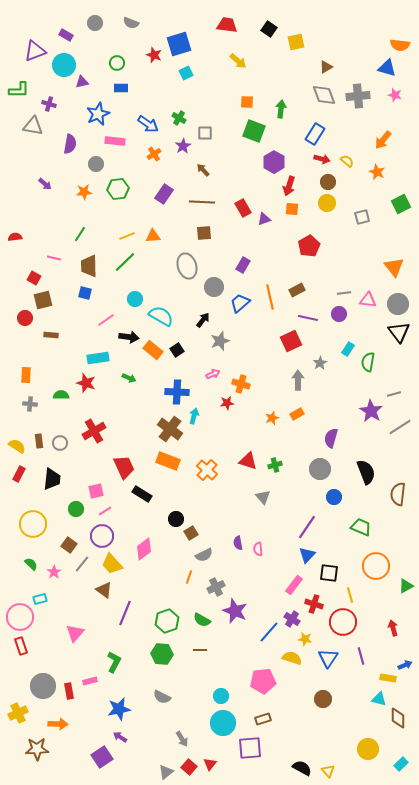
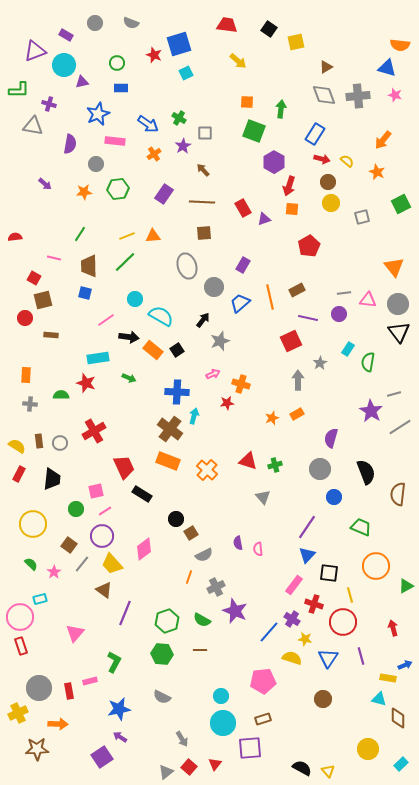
yellow circle at (327, 203): moved 4 px right
gray circle at (43, 686): moved 4 px left, 2 px down
red triangle at (210, 764): moved 5 px right
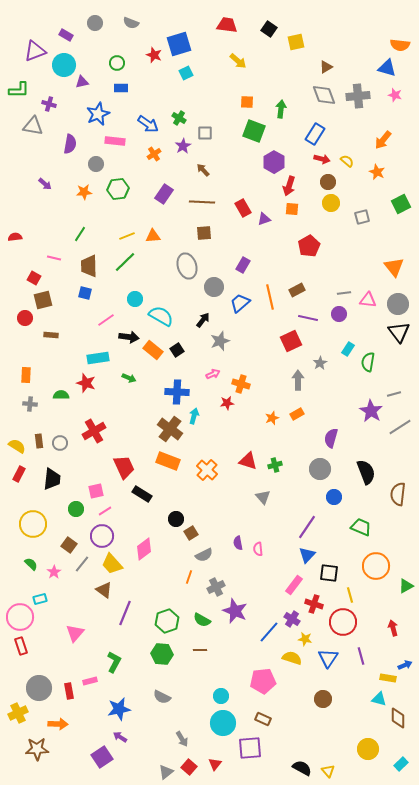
brown rectangle at (263, 719): rotated 42 degrees clockwise
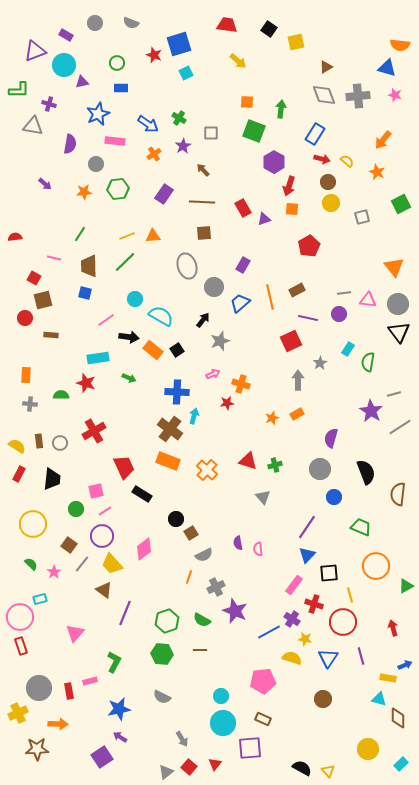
gray square at (205, 133): moved 6 px right
black square at (329, 573): rotated 12 degrees counterclockwise
blue line at (269, 632): rotated 20 degrees clockwise
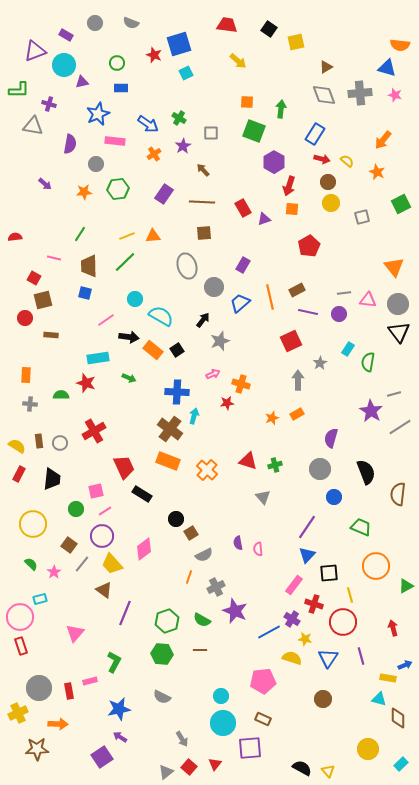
gray cross at (358, 96): moved 2 px right, 3 px up
purple line at (308, 318): moved 6 px up
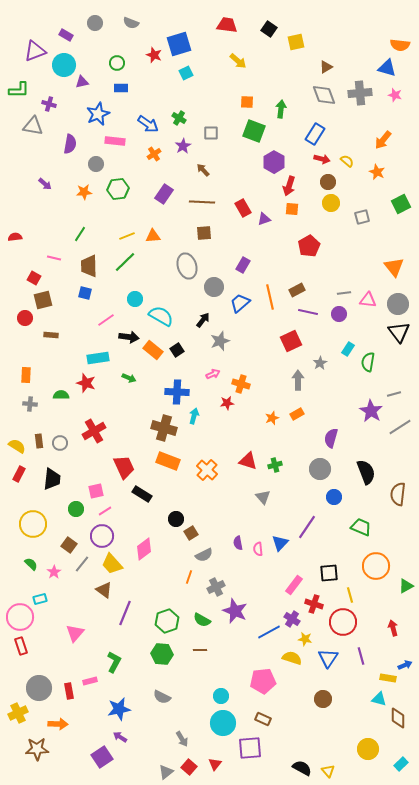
brown cross at (170, 429): moved 6 px left, 1 px up; rotated 20 degrees counterclockwise
blue triangle at (307, 555): moved 27 px left, 12 px up
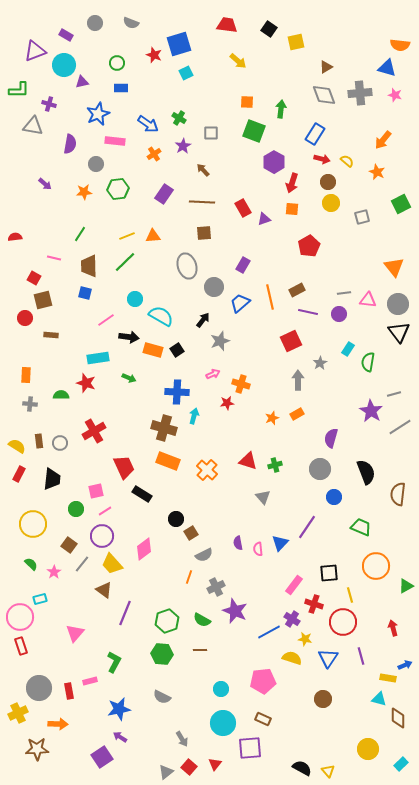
red arrow at (289, 186): moved 3 px right, 3 px up
orange rectangle at (153, 350): rotated 24 degrees counterclockwise
cyan circle at (221, 696): moved 7 px up
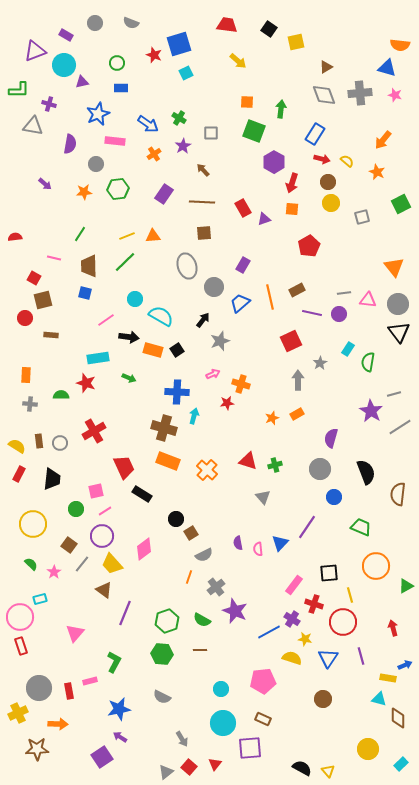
purple line at (308, 312): moved 4 px right, 1 px down
gray cross at (216, 587): rotated 12 degrees counterclockwise
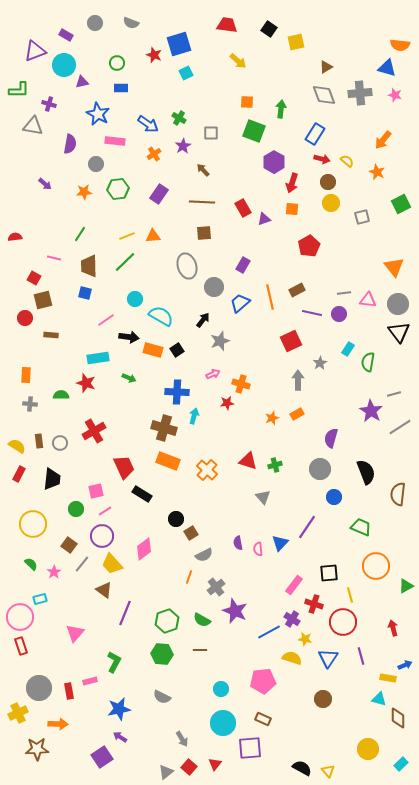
blue star at (98, 114): rotated 20 degrees counterclockwise
purple rectangle at (164, 194): moved 5 px left
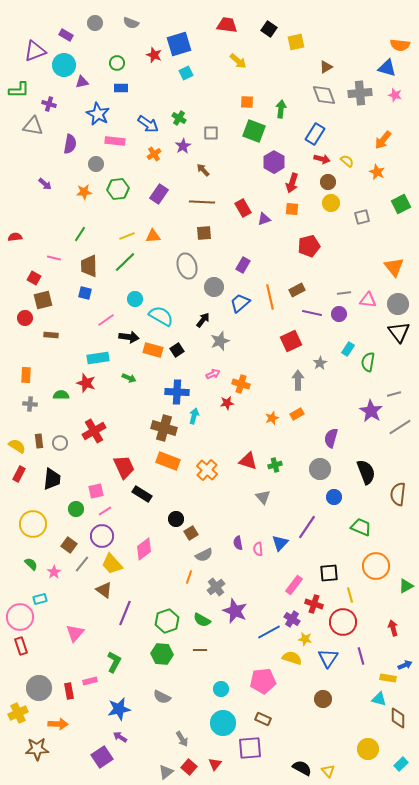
red pentagon at (309, 246): rotated 15 degrees clockwise
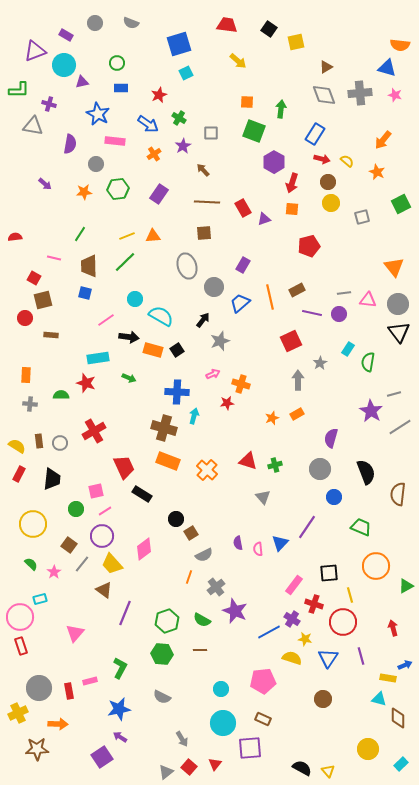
red star at (154, 55): moved 5 px right, 40 px down; rotated 28 degrees clockwise
brown line at (202, 202): moved 5 px right
green L-shape at (114, 662): moved 6 px right, 6 px down
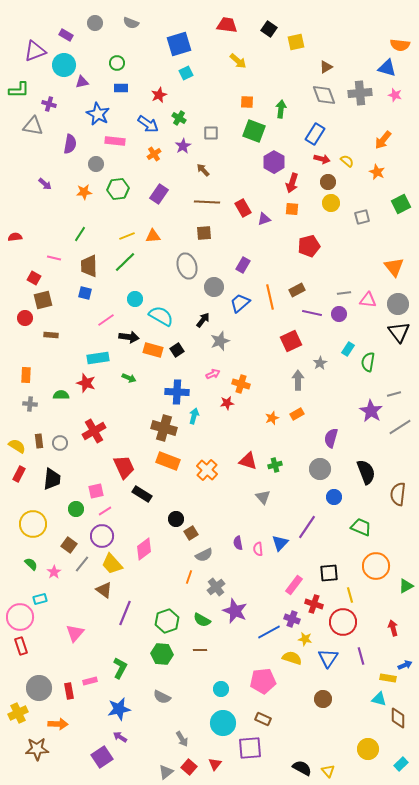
purple cross at (292, 619): rotated 14 degrees counterclockwise
